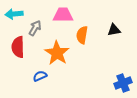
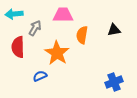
blue cross: moved 9 px left, 1 px up
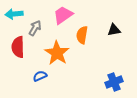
pink trapezoid: rotated 35 degrees counterclockwise
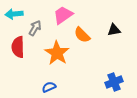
orange semicircle: rotated 54 degrees counterclockwise
blue semicircle: moved 9 px right, 11 px down
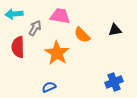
pink trapezoid: moved 3 px left, 1 px down; rotated 45 degrees clockwise
black triangle: moved 1 px right
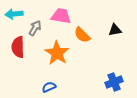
pink trapezoid: moved 1 px right
